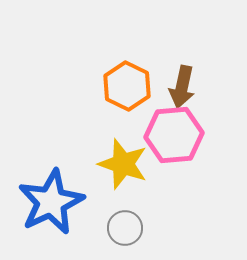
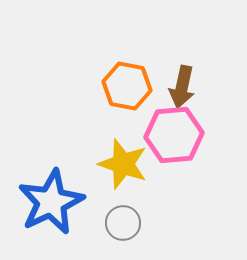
orange hexagon: rotated 15 degrees counterclockwise
gray circle: moved 2 px left, 5 px up
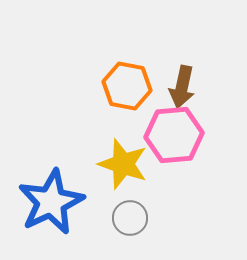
gray circle: moved 7 px right, 5 px up
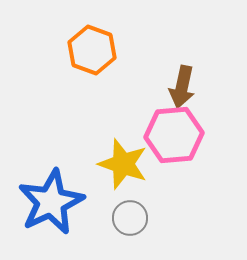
orange hexagon: moved 35 px left, 36 px up; rotated 9 degrees clockwise
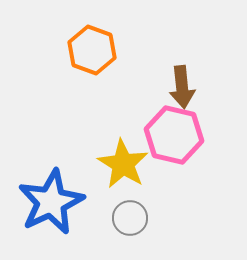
brown arrow: rotated 18 degrees counterclockwise
pink hexagon: rotated 18 degrees clockwise
yellow star: rotated 12 degrees clockwise
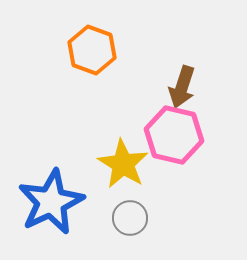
brown arrow: rotated 24 degrees clockwise
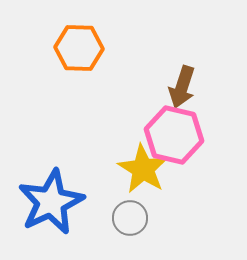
orange hexagon: moved 13 px left, 2 px up; rotated 18 degrees counterclockwise
yellow star: moved 20 px right, 5 px down
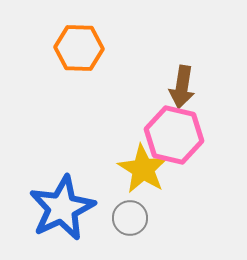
brown arrow: rotated 9 degrees counterclockwise
blue star: moved 11 px right, 6 px down
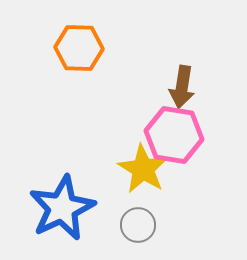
pink hexagon: rotated 4 degrees counterclockwise
gray circle: moved 8 px right, 7 px down
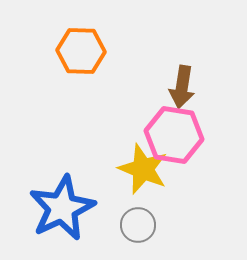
orange hexagon: moved 2 px right, 3 px down
yellow star: rotated 9 degrees counterclockwise
